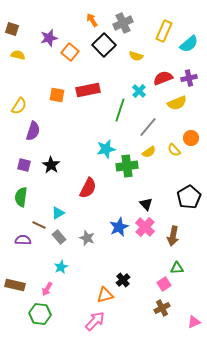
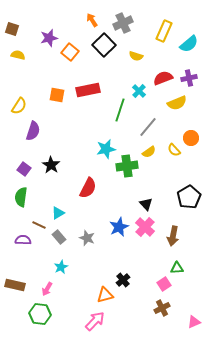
purple square at (24, 165): moved 4 px down; rotated 24 degrees clockwise
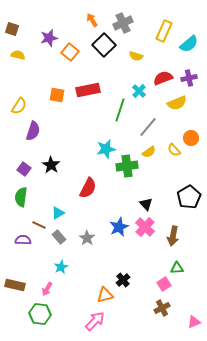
gray star at (87, 238): rotated 14 degrees clockwise
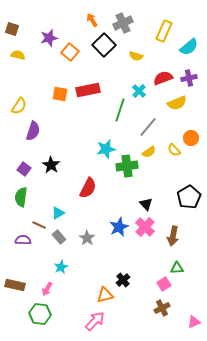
cyan semicircle at (189, 44): moved 3 px down
orange square at (57, 95): moved 3 px right, 1 px up
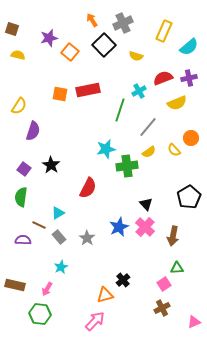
cyan cross at (139, 91): rotated 16 degrees clockwise
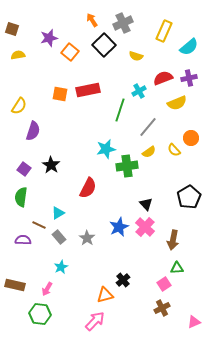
yellow semicircle at (18, 55): rotated 24 degrees counterclockwise
brown arrow at (173, 236): moved 4 px down
